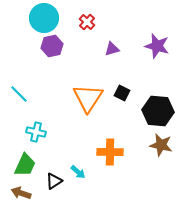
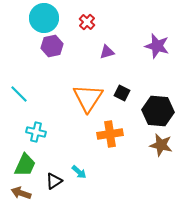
purple triangle: moved 5 px left, 3 px down
orange cross: moved 18 px up; rotated 10 degrees counterclockwise
cyan arrow: moved 1 px right
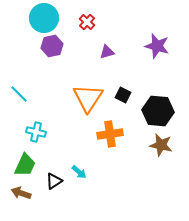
black square: moved 1 px right, 2 px down
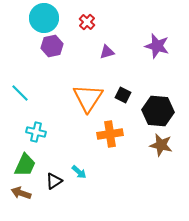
cyan line: moved 1 px right, 1 px up
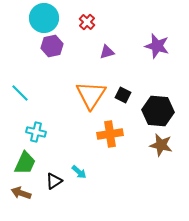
orange triangle: moved 3 px right, 3 px up
green trapezoid: moved 2 px up
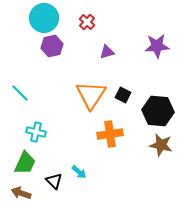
purple star: rotated 20 degrees counterclockwise
black triangle: rotated 42 degrees counterclockwise
